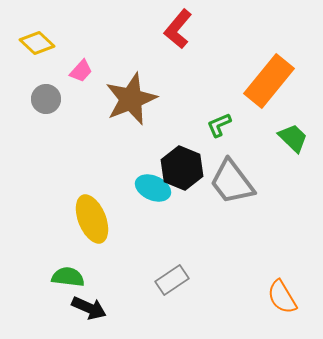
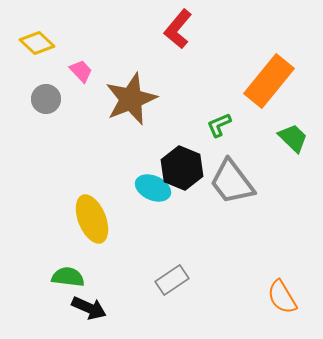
pink trapezoid: rotated 85 degrees counterclockwise
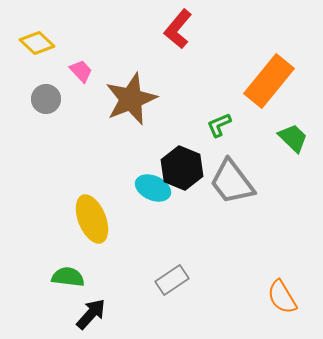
black arrow: moved 2 px right, 6 px down; rotated 72 degrees counterclockwise
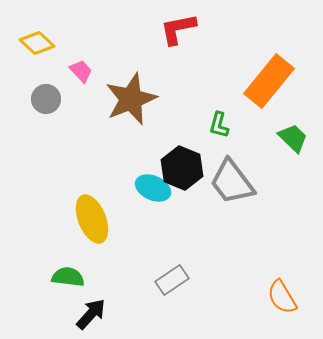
red L-shape: rotated 39 degrees clockwise
green L-shape: rotated 52 degrees counterclockwise
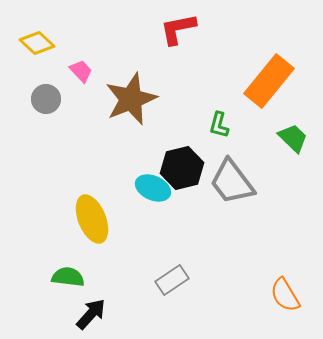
black hexagon: rotated 24 degrees clockwise
orange semicircle: moved 3 px right, 2 px up
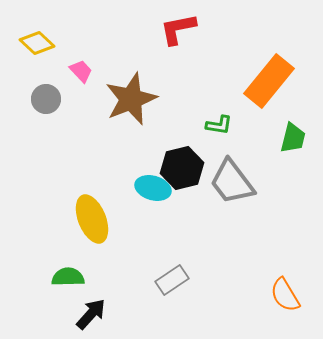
green L-shape: rotated 96 degrees counterclockwise
green trapezoid: rotated 60 degrees clockwise
cyan ellipse: rotated 8 degrees counterclockwise
green semicircle: rotated 8 degrees counterclockwise
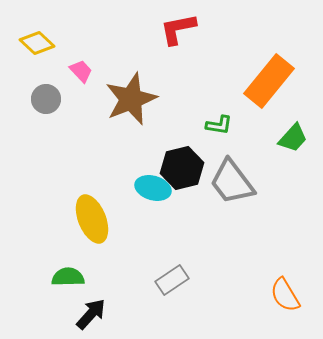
green trapezoid: rotated 28 degrees clockwise
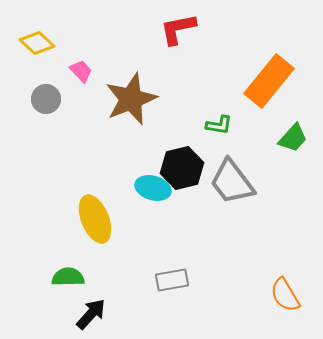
yellow ellipse: moved 3 px right
gray rectangle: rotated 24 degrees clockwise
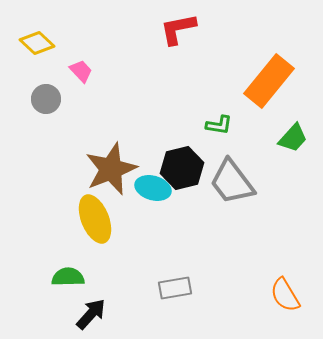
brown star: moved 20 px left, 70 px down
gray rectangle: moved 3 px right, 8 px down
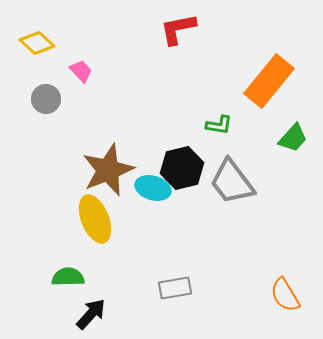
brown star: moved 3 px left, 1 px down
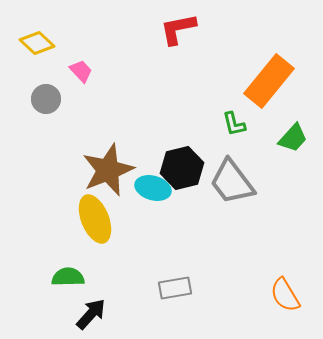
green L-shape: moved 15 px right, 1 px up; rotated 68 degrees clockwise
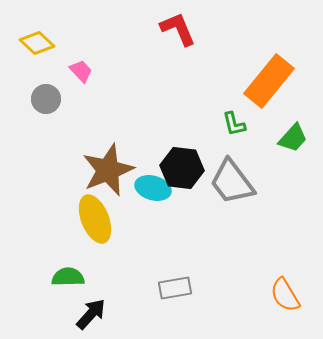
red L-shape: rotated 78 degrees clockwise
black hexagon: rotated 21 degrees clockwise
